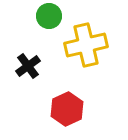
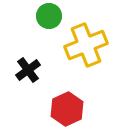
yellow cross: rotated 9 degrees counterclockwise
black cross: moved 4 px down
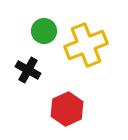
green circle: moved 5 px left, 15 px down
black cross: rotated 25 degrees counterclockwise
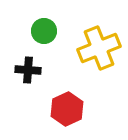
yellow cross: moved 13 px right, 3 px down
black cross: rotated 25 degrees counterclockwise
